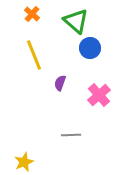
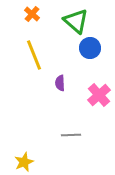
purple semicircle: rotated 21 degrees counterclockwise
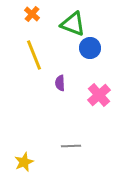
green triangle: moved 3 px left, 3 px down; rotated 20 degrees counterclockwise
gray line: moved 11 px down
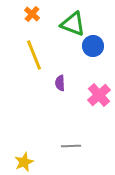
blue circle: moved 3 px right, 2 px up
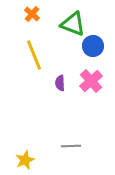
pink cross: moved 8 px left, 14 px up
yellow star: moved 1 px right, 2 px up
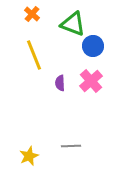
yellow star: moved 4 px right, 4 px up
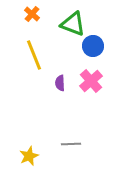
gray line: moved 2 px up
